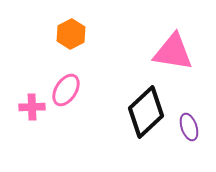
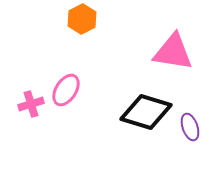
orange hexagon: moved 11 px right, 15 px up
pink cross: moved 1 px left, 3 px up; rotated 15 degrees counterclockwise
black diamond: rotated 60 degrees clockwise
purple ellipse: moved 1 px right
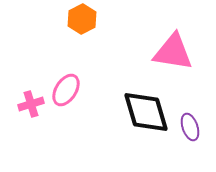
black diamond: rotated 57 degrees clockwise
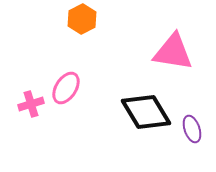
pink ellipse: moved 2 px up
black diamond: rotated 15 degrees counterclockwise
purple ellipse: moved 2 px right, 2 px down
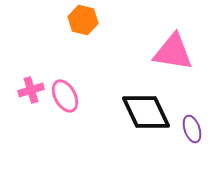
orange hexagon: moved 1 px right, 1 px down; rotated 20 degrees counterclockwise
pink ellipse: moved 1 px left, 8 px down; rotated 60 degrees counterclockwise
pink cross: moved 14 px up
black diamond: rotated 6 degrees clockwise
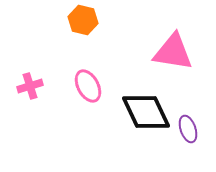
pink cross: moved 1 px left, 4 px up
pink ellipse: moved 23 px right, 10 px up
purple ellipse: moved 4 px left
